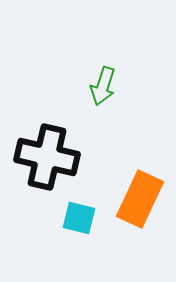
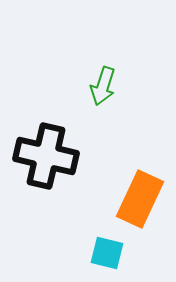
black cross: moved 1 px left, 1 px up
cyan square: moved 28 px right, 35 px down
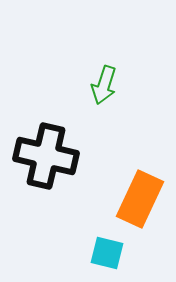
green arrow: moved 1 px right, 1 px up
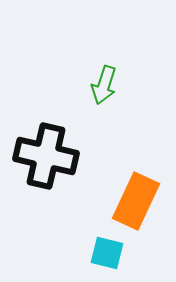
orange rectangle: moved 4 px left, 2 px down
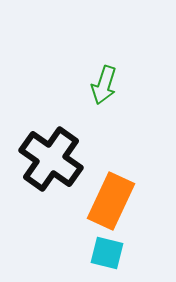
black cross: moved 5 px right, 3 px down; rotated 22 degrees clockwise
orange rectangle: moved 25 px left
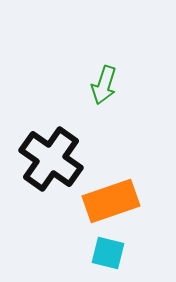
orange rectangle: rotated 46 degrees clockwise
cyan square: moved 1 px right
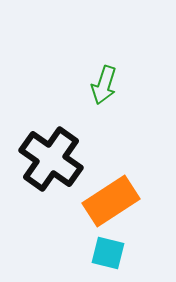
orange rectangle: rotated 14 degrees counterclockwise
